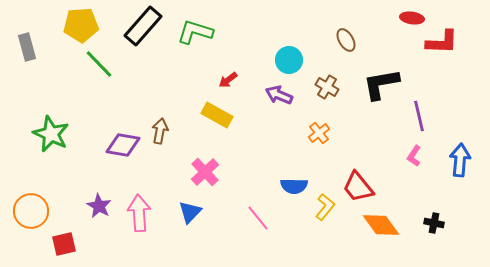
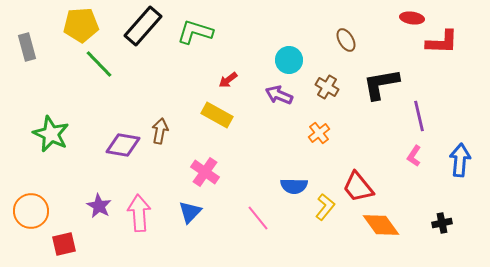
pink cross: rotated 12 degrees counterclockwise
black cross: moved 8 px right; rotated 24 degrees counterclockwise
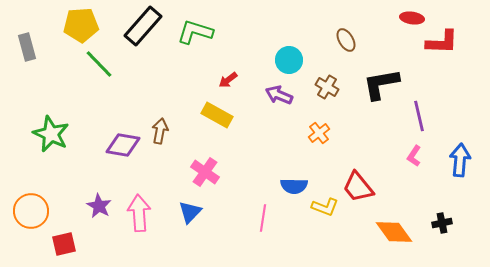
yellow L-shape: rotated 72 degrees clockwise
pink line: moved 5 px right; rotated 48 degrees clockwise
orange diamond: moved 13 px right, 7 px down
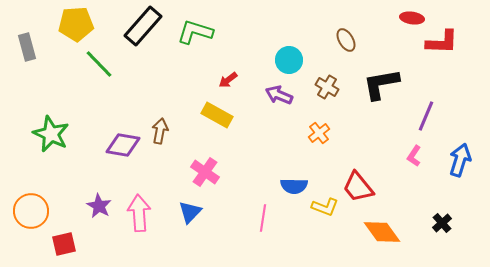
yellow pentagon: moved 5 px left, 1 px up
purple line: moved 7 px right; rotated 36 degrees clockwise
blue arrow: rotated 12 degrees clockwise
black cross: rotated 30 degrees counterclockwise
orange diamond: moved 12 px left
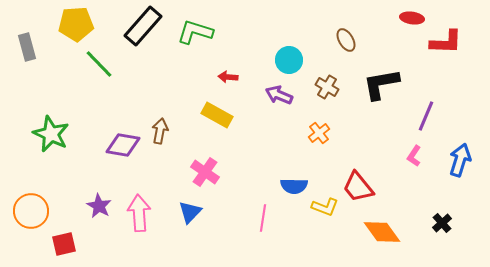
red L-shape: moved 4 px right
red arrow: moved 3 px up; rotated 42 degrees clockwise
